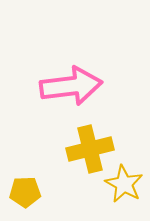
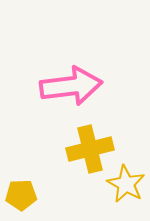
yellow star: moved 2 px right
yellow pentagon: moved 4 px left, 3 px down
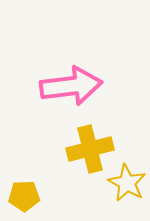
yellow star: moved 1 px right, 1 px up
yellow pentagon: moved 3 px right, 1 px down
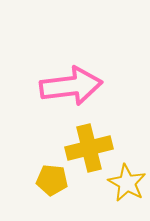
yellow cross: moved 1 px left, 1 px up
yellow pentagon: moved 28 px right, 16 px up; rotated 8 degrees clockwise
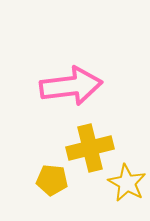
yellow cross: moved 1 px right
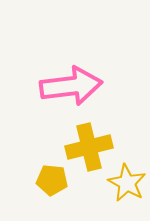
yellow cross: moved 1 px left, 1 px up
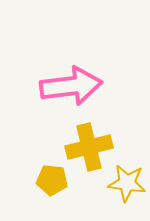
yellow star: rotated 21 degrees counterclockwise
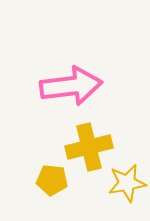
yellow star: rotated 18 degrees counterclockwise
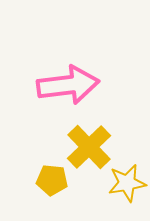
pink arrow: moved 3 px left, 1 px up
yellow cross: rotated 30 degrees counterclockwise
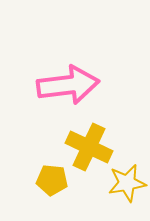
yellow cross: rotated 21 degrees counterclockwise
